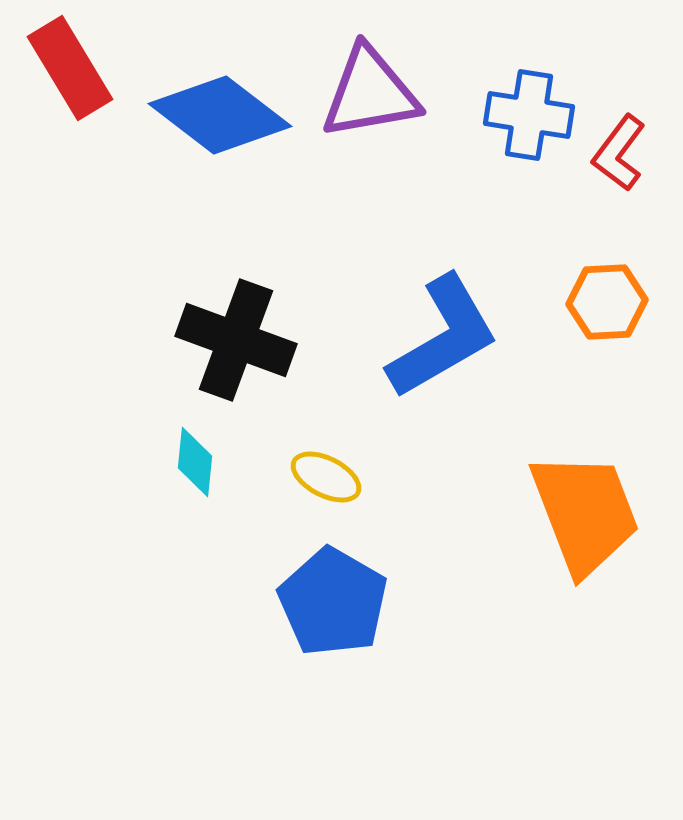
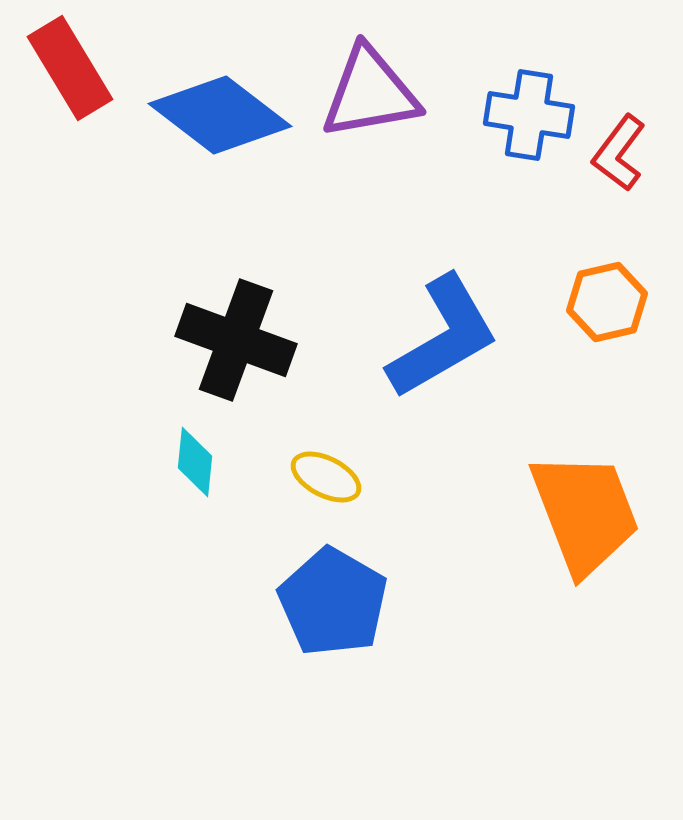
orange hexagon: rotated 10 degrees counterclockwise
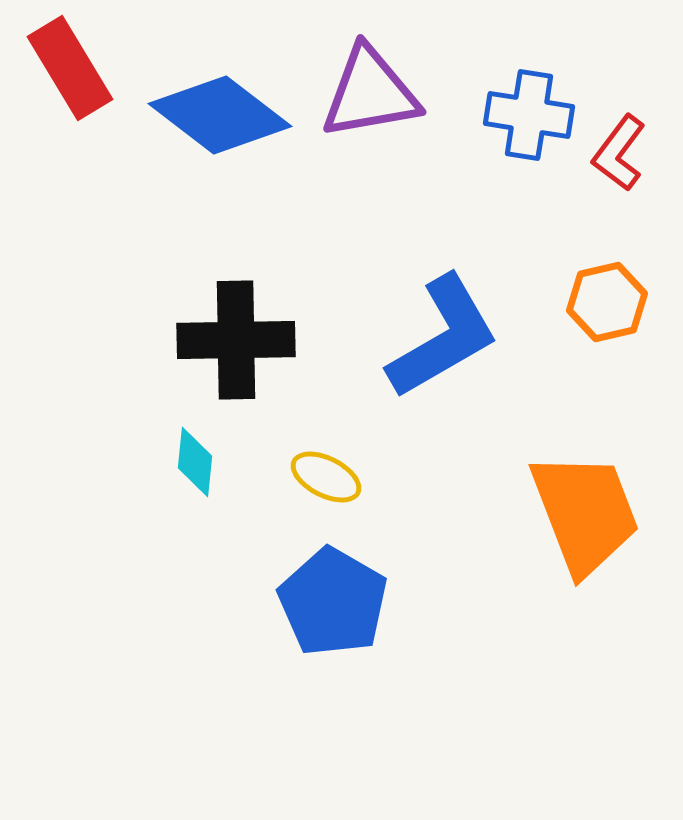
black cross: rotated 21 degrees counterclockwise
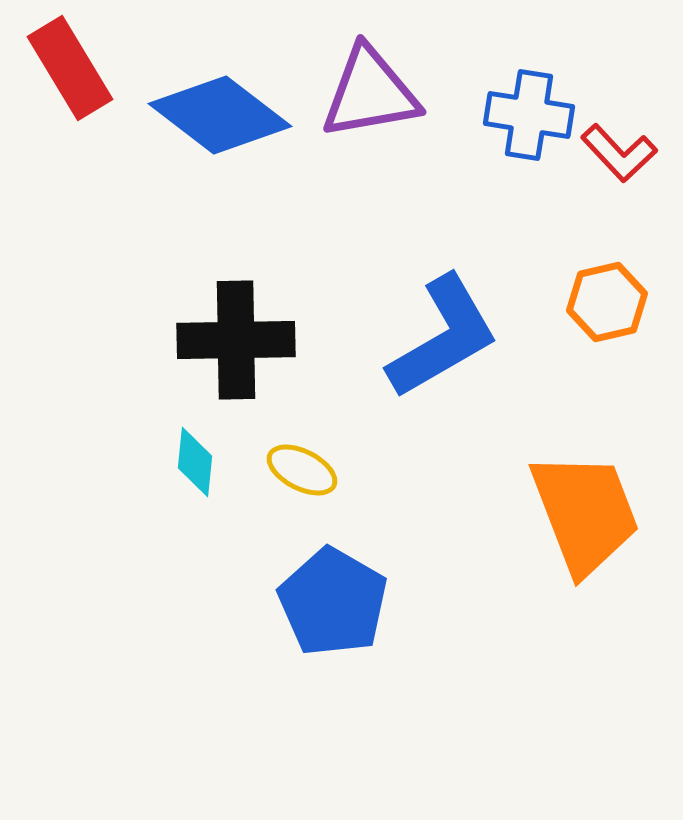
red L-shape: rotated 80 degrees counterclockwise
yellow ellipse: moved 24 px left, 7 px up
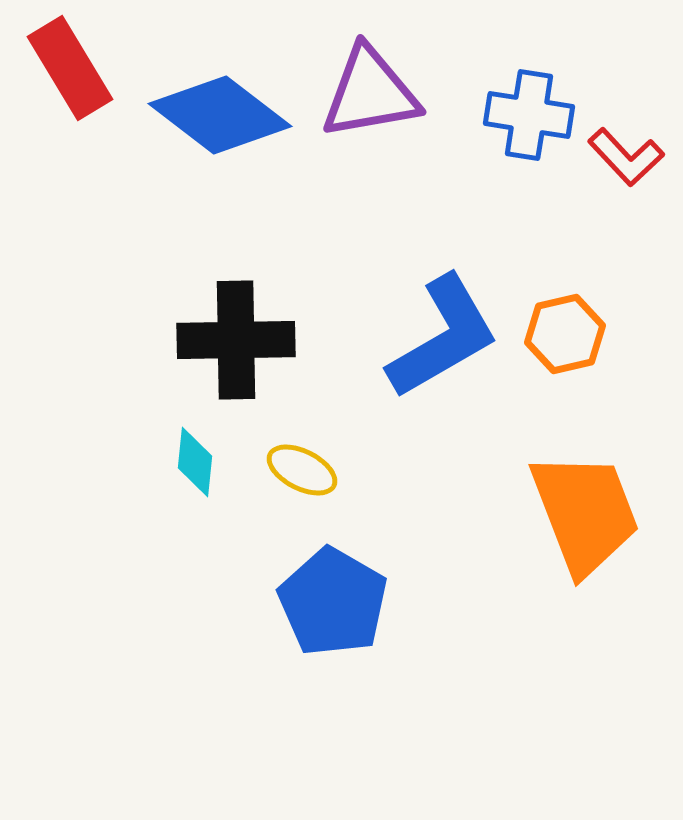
red L-shape: moved 7 px right, 4 px down
orange hexagon: moved 42 px left, 32 px down
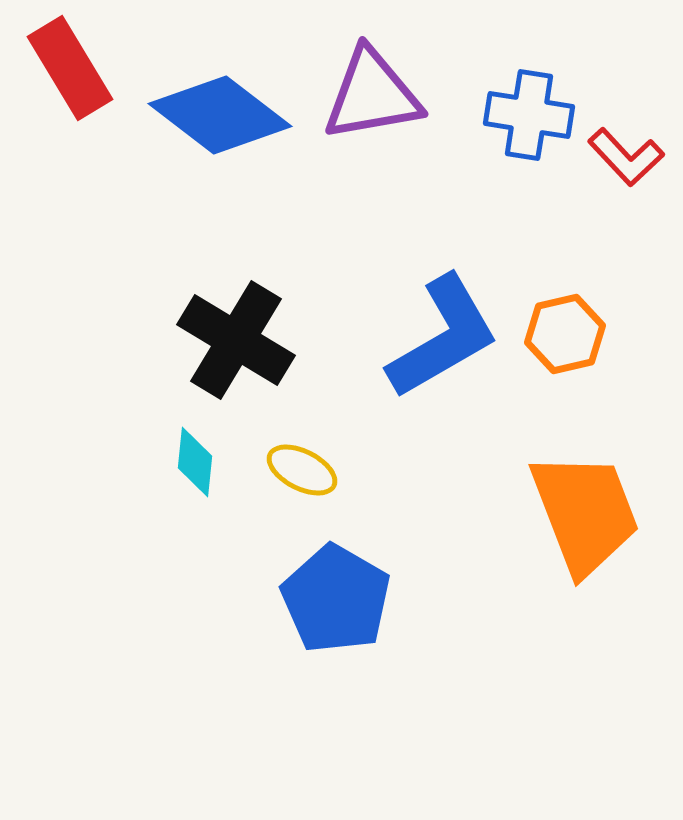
purple triangle: moved 2 px right, 2 px down
black cross: rotated 32 degrees clockwise
blue pentagon: moved 3 px right, 3 px up
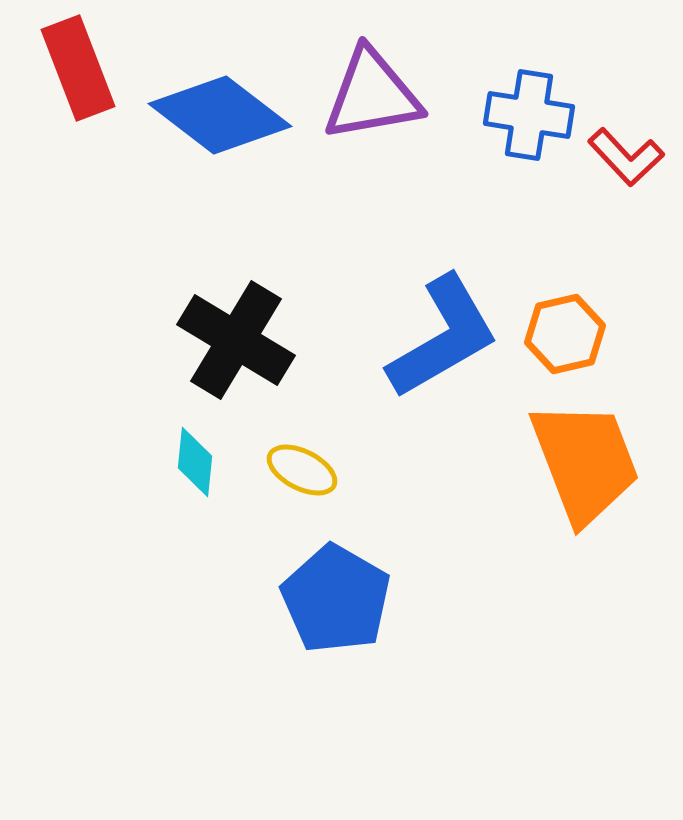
red rectangle: moved 8 px right; rotated 10 degrees clockwise
orange trapezoid: moved 51 px up
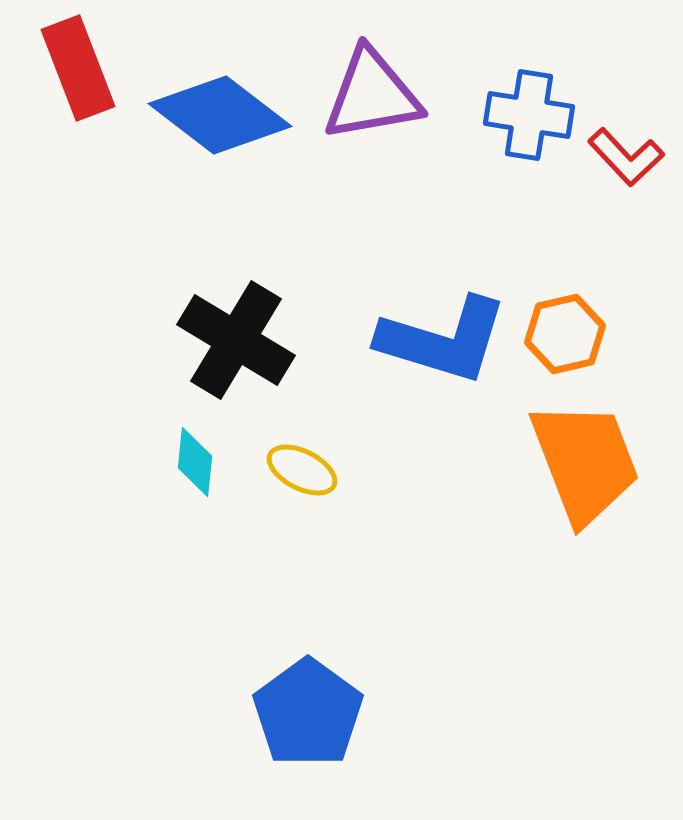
blue L-shape: moved 3 px down; rotated 47 degrees clockwise
blue pentagon: moved 28 px left, 114 px down; rotated 6 degrees clockwise
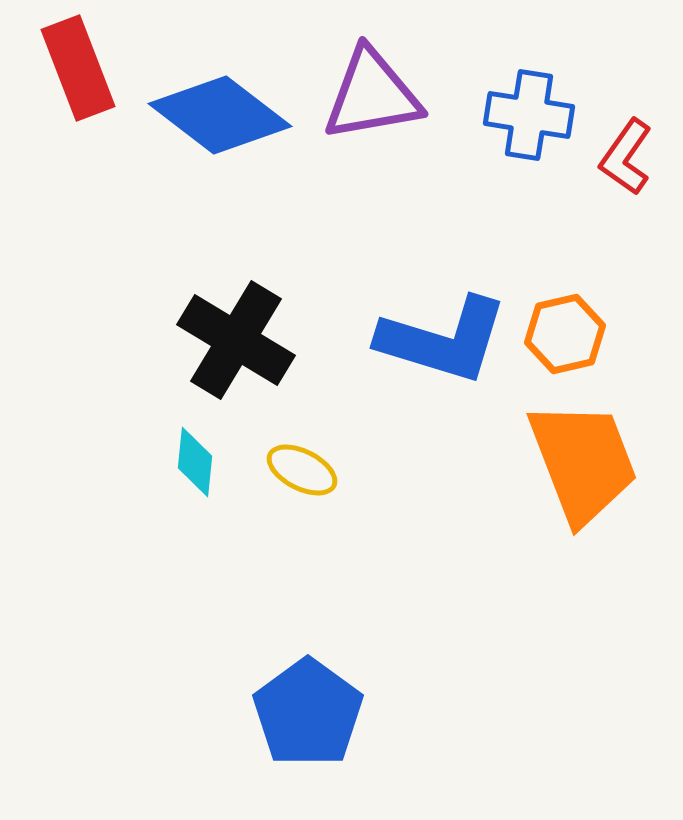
red L-shape: rotated 78 degrees clockwise
orange trapezoid: moved 2 px left
